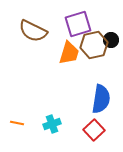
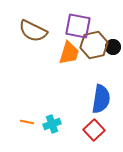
purple square: moved 2 px down; rotated 28 degrees clockwise
black circle: moved 2 px right, 7 px down
orange line: moved 10 px right, 1 px up
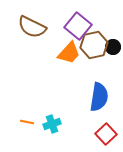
purple square: rotated 28 degrees clockwise
brown semicircle: moved 1 px left, 4 px up
orange trapezoid: rotated 25 degrees clockwise
blue semicircle: moved 2 px left, 2 px up
red square: moved 12 px right, 4 px down
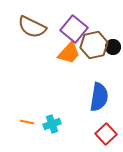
purple square: moved 4 px left, 3 px down
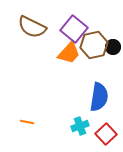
cyan cross: moved 28 px right, 2 px down
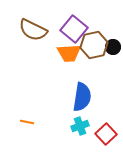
brown semicircle: moved 1 px right, 3 px down
orange trapezoid: rotated 45 degrees clockwise
blue semicircle: moved 17 px left
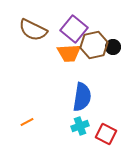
orange line: rotated 40 degrees counterclockwise
red square: rotated 20 degrees counterclockwise
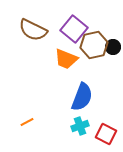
orange trapezoid: moved 3 px left, 6 px down; rotated 25 degrees clockwise
blue semicircle: rotated 12 degrees clockwise
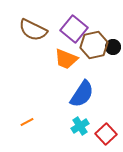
blue semicircle: moved 3 px up; rotated 12 degrees clockwise
cyan cross: rotated 12 degrees counterclockwise
red square: rotated 20 degrees clockwise
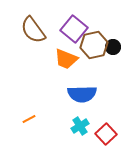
brown semicircle: rotated 28 degrees clockwise
blue semicircle: rotated 56 degrees clockwise
orange line: moved 2 px right, 3 px up
